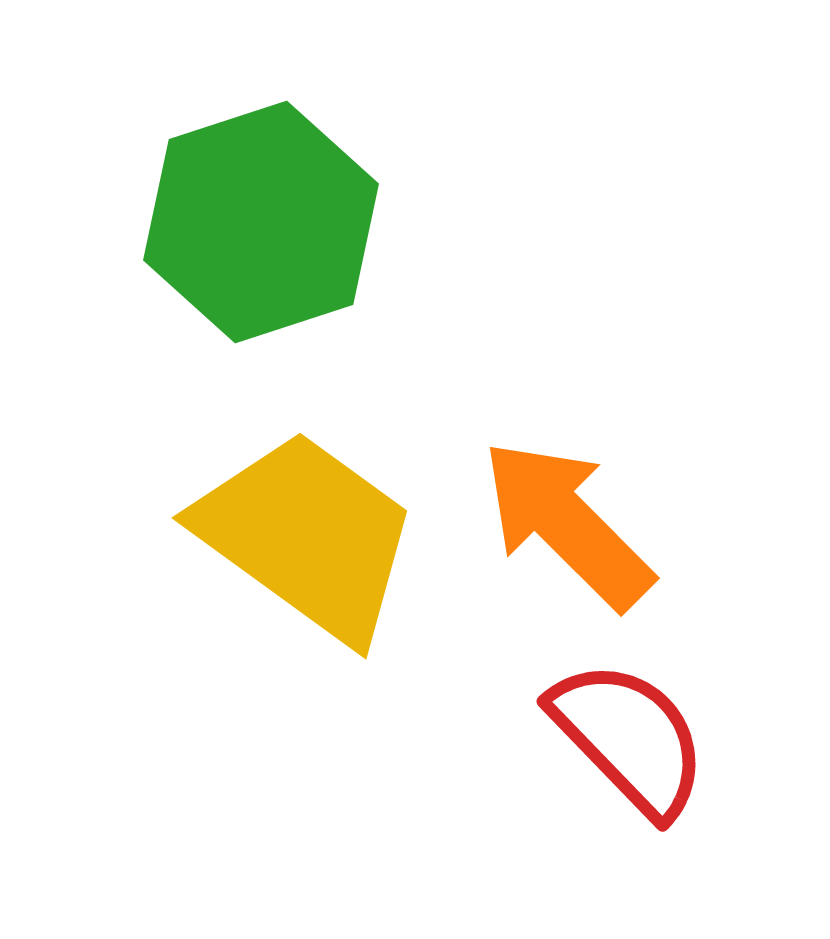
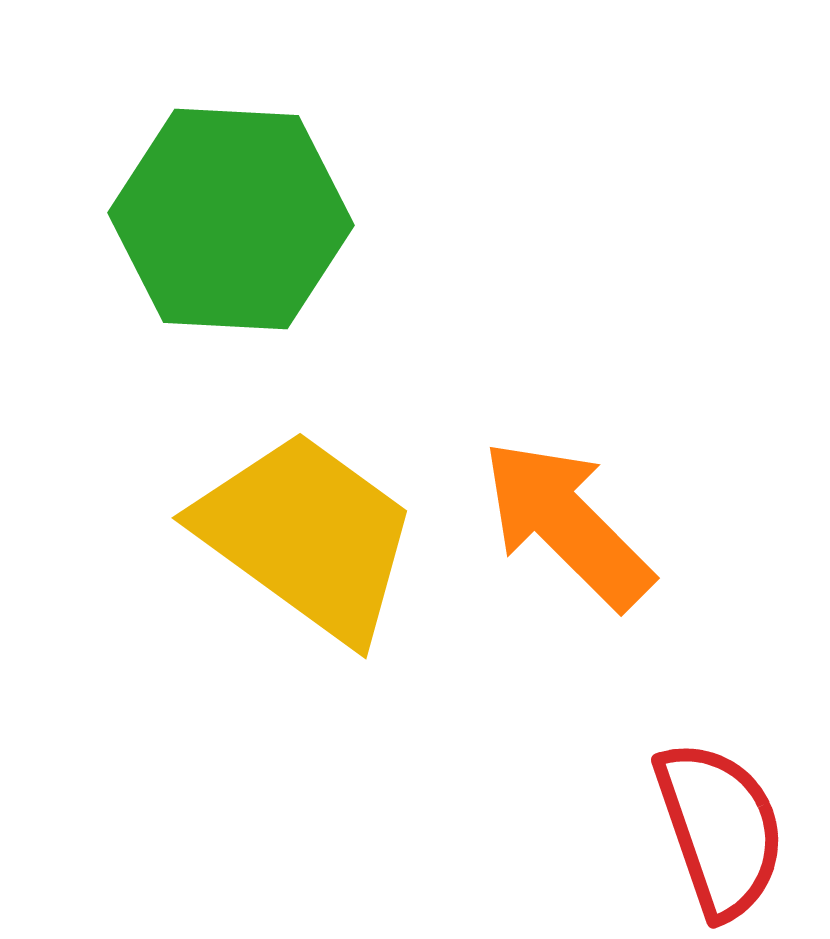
green hexagon: moved 30 px left, 3 px up; rotated 21 degrees clockwise
red semicircle: moved 91 px right, 91 px down; rotated 25 degrees clockwise
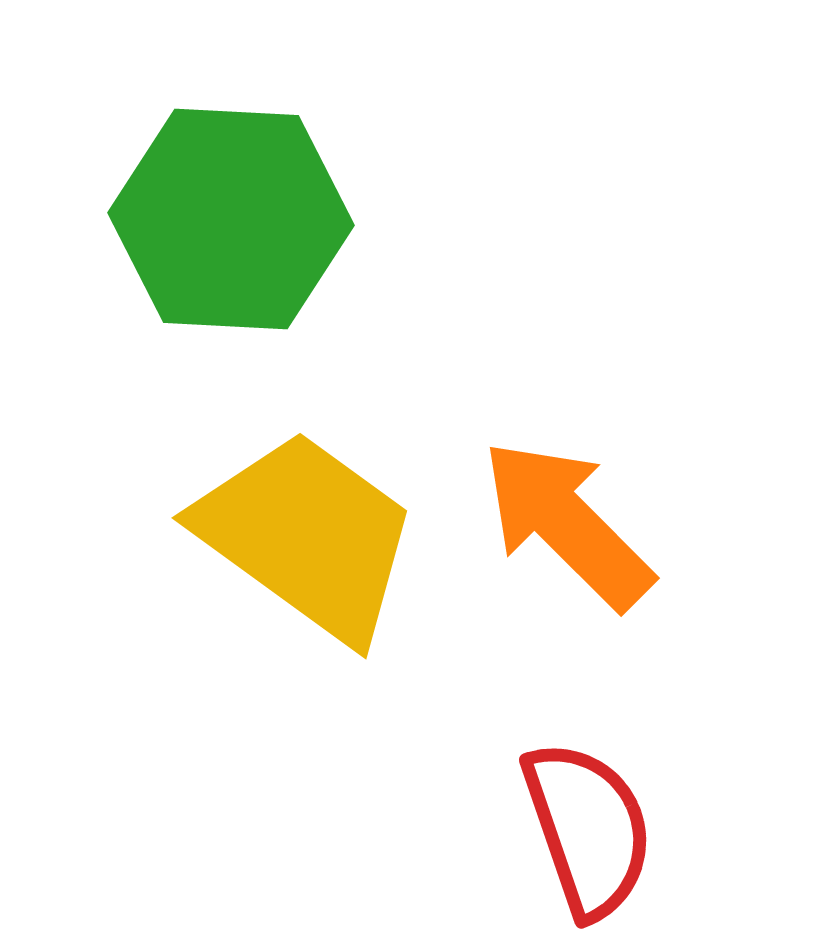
red semicircle: moved 132 px left
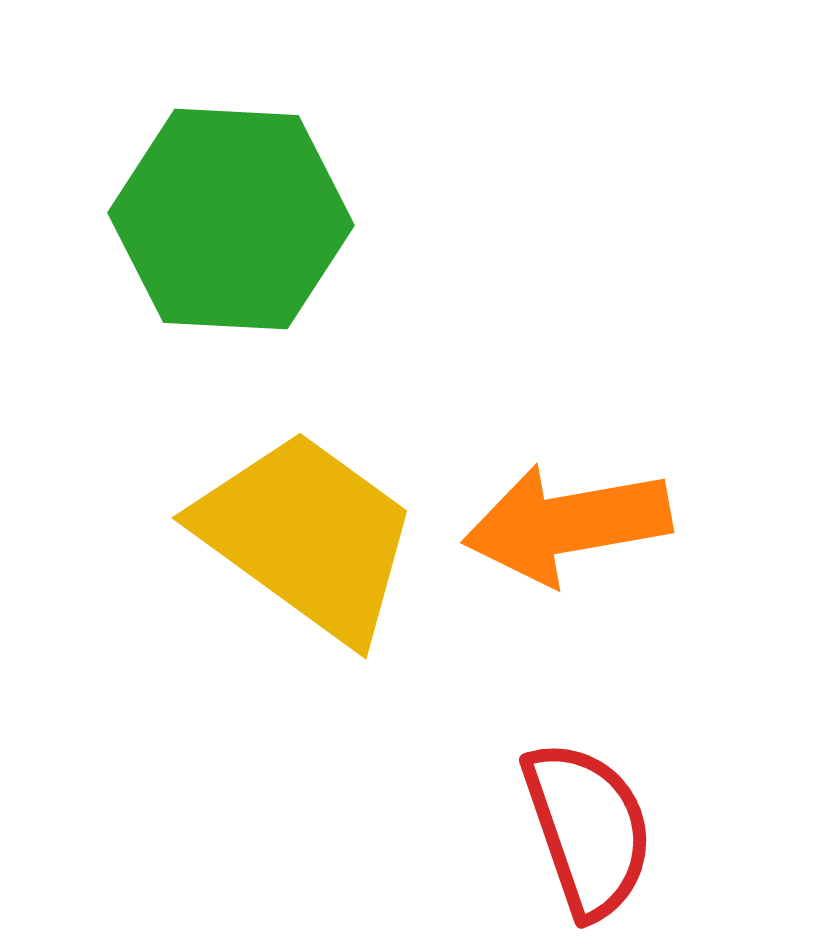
orange arrow: rotated 55 degrees counterclockwise
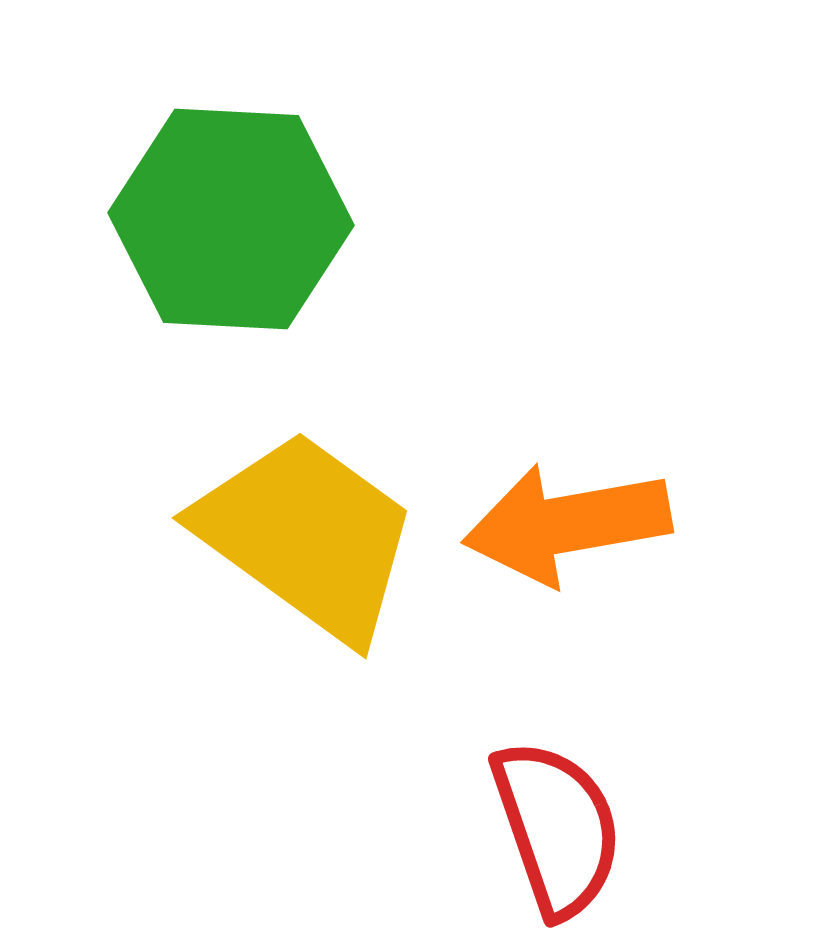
red semicircle: moved 31 px left, 1 px up
